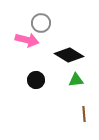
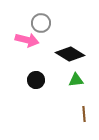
black diamond: moved 1 px right, 1 px up
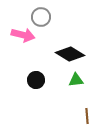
gray circle: moved 6 px up
pink arrow: moved 4 px left, 5 px up
brown line: moved 3 px right, 2 px down
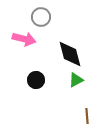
pink arrow: moved 1 px right, 4 px down
black diamond: rotated 44 degrees clockwise
green triangle: rotated 21 degrees counterclockwise
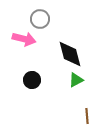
gray circle: moved 1 px left, 2 px down
black circle: moved 4 px left
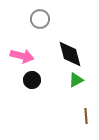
pink arrow: moved 2 px left, 17 px down
brown line: moved 1 px left
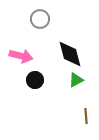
pink arrow: moved 1 px left
black circle: moved 3 px right
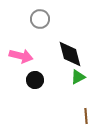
green triangle: moved 2 px right, 3 px up
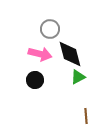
gray circle: moved 10 px right, 10 px down
pink arrow: moved 19 px right, 2 px up
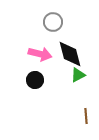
gray circle: moved 3 px right, 7 px up
green triangle: moved 2 px up
